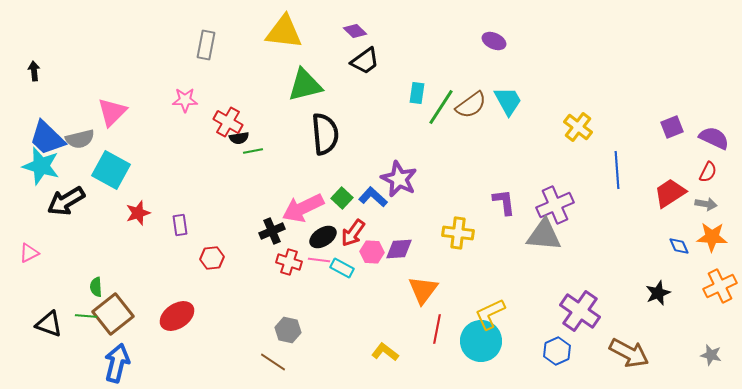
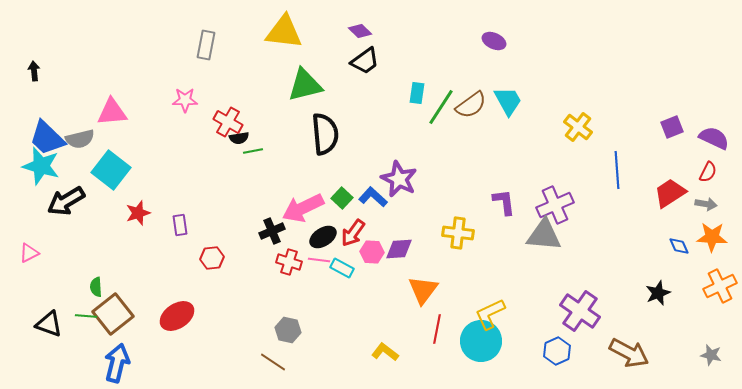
purple diamond at (355, 31): moved 5 px right
pink triangle at (112, 112): rotated 40 degrees clockwise
cyan square at (111, 170): rotated 9 degrees clockwise
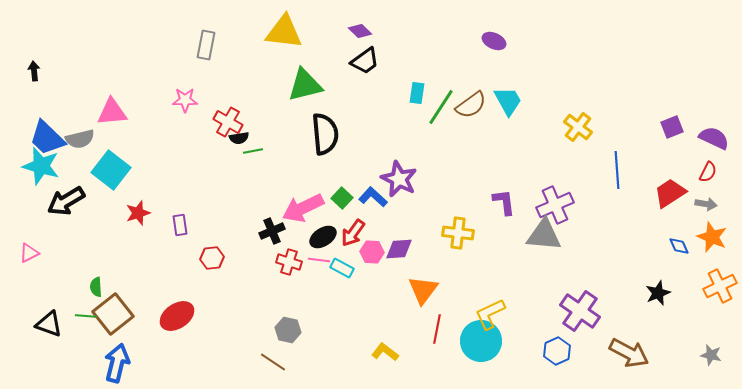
orange star at (712, 237): rotated 20 degrees clockwise
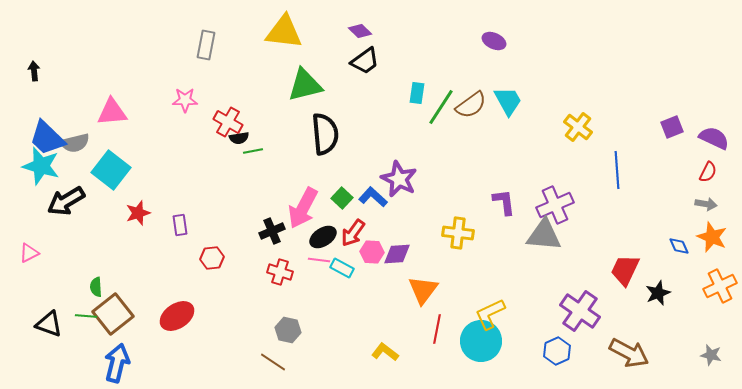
gray semicircle at (80, 139): moved 5 px left, 4 px down
red trapezoid at (670, 193): moved 45 px left, 77 px down; rotated 32 degrees counterclockwise
pink arrow at (303, 208): rotated 36 degrees counterclockwise
purple diamond at (399, 249): moved 2 px left, 5 px down
red cross at (289, 262): moved 9 px left, 10 px down
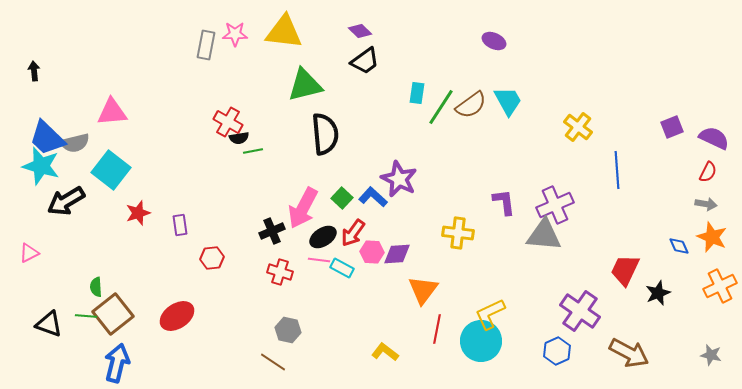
pink star at (185, 100): moved 50 px right, 66 px up
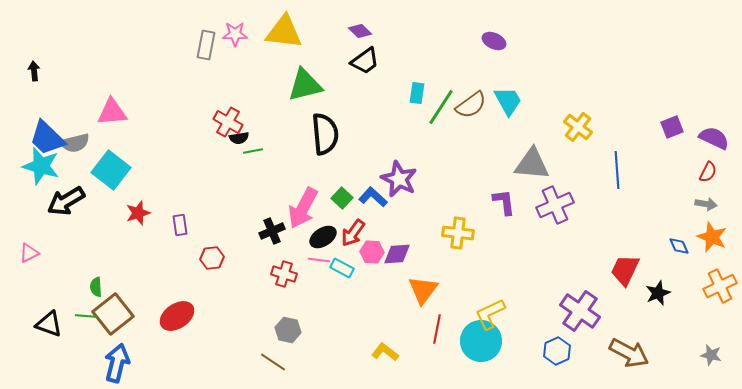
gray triangle at (544, 235): moved 12 px left, 71 px up
red cross at (280, 272): moved 4 px right, 2 px down
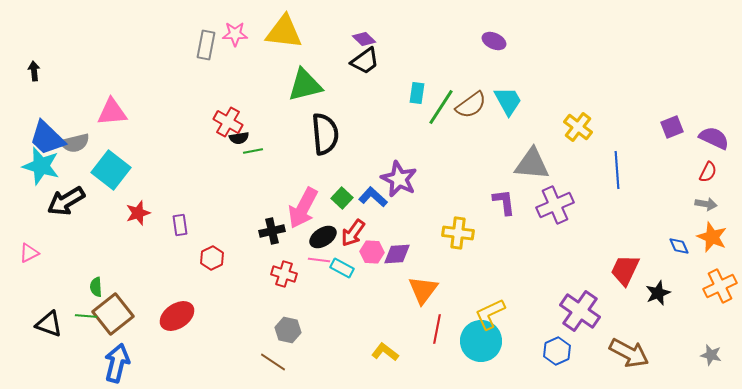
purple diamond at (360, 31): moved 4 px right, 8 px down
black cross at (272, 231): rotated 10 degrees clockwise
red hexagon at (212, 258): rotated 20 degrees counterclockwise
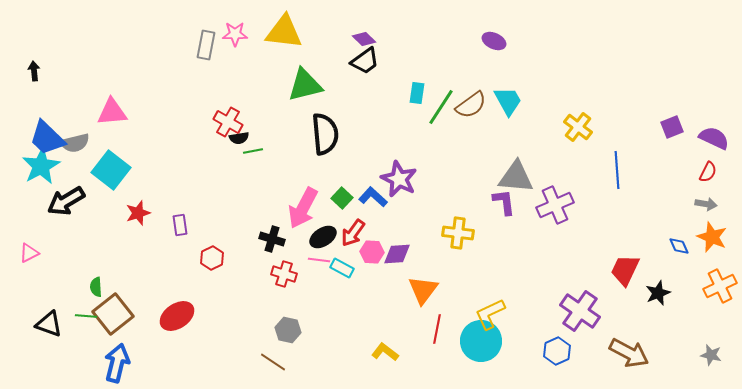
gray triangle at (532, 164): moved 16 px left, 13 px down
cyan star at (41, 166): rotated 27 degrees clockwise
black cross at (272, 231): moved 8 px down; rotated 30 degrees clockwise
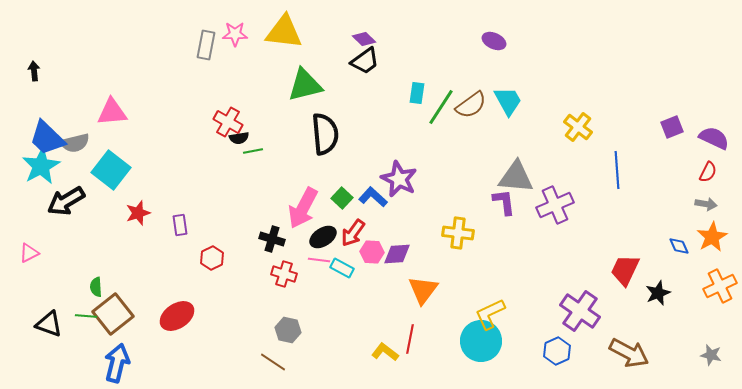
orange star at (712, 237): rotated 20 degrees clockwise
red line at (437, 329): moved 27 px left, 10 px down
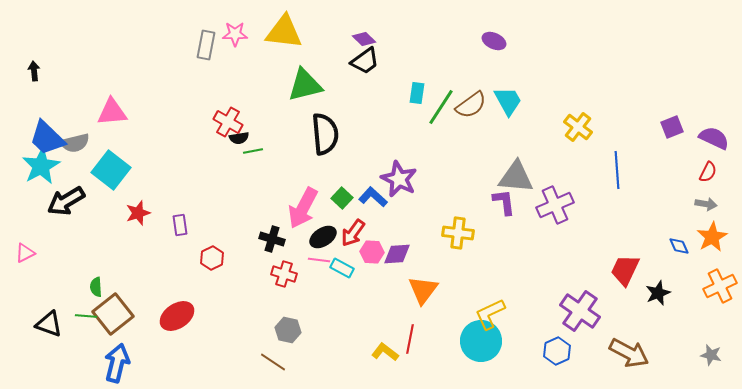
pink triangle at (29, 253): moved 4 px left
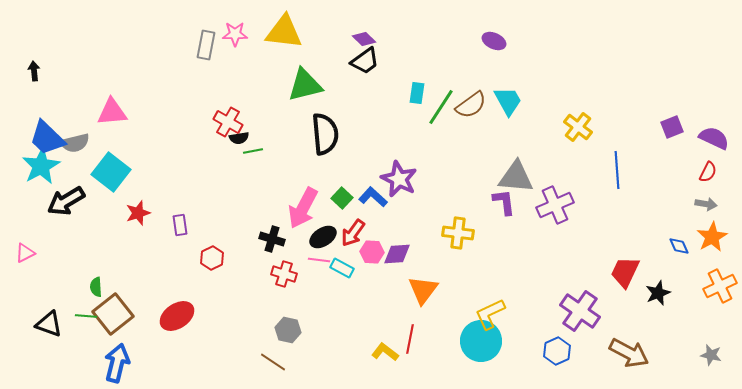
cyan square at (111, 170): moved 2 px down
red trapezoid at (625, 270): moved 2 px down
